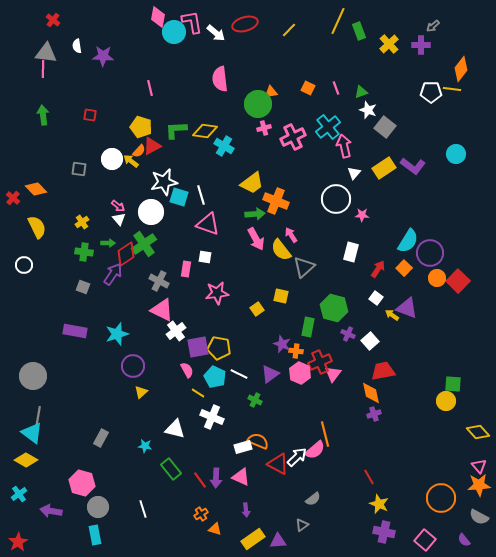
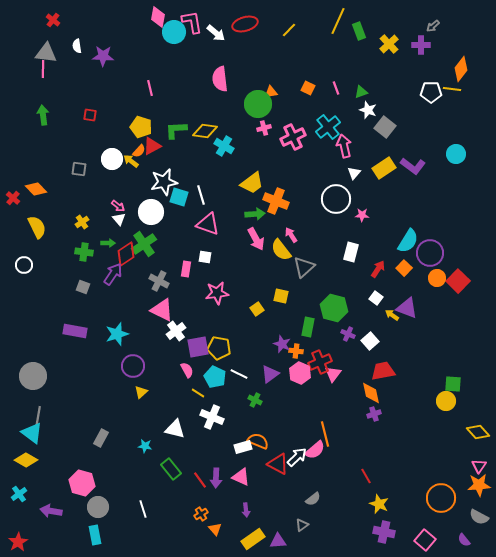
pink triangle at (479, 466): rotated 14 degrees clockwise
red line at (369, 477): moved 3 px left, 1 px up
orange triangle at (215, 529): rotated 32 degrees clockwise
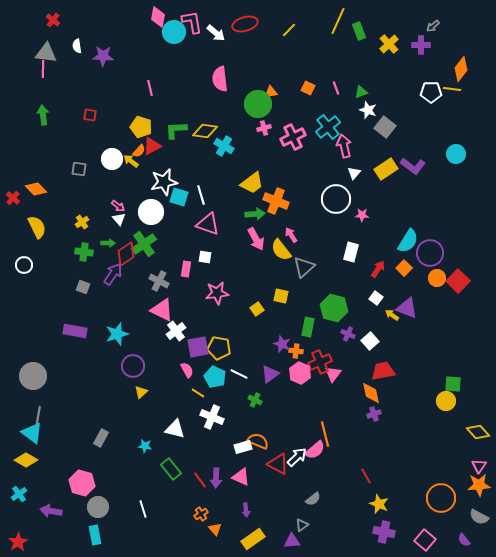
yellow rectangle at (384, 168): moved 2 px right, 1 px down
purple triangle at (278, 541): moved 14 px right
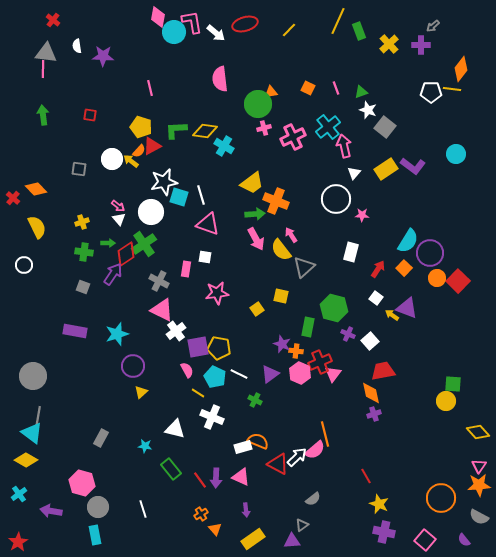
yellow cross at (82, 222): rotated 16 degrees clockwise
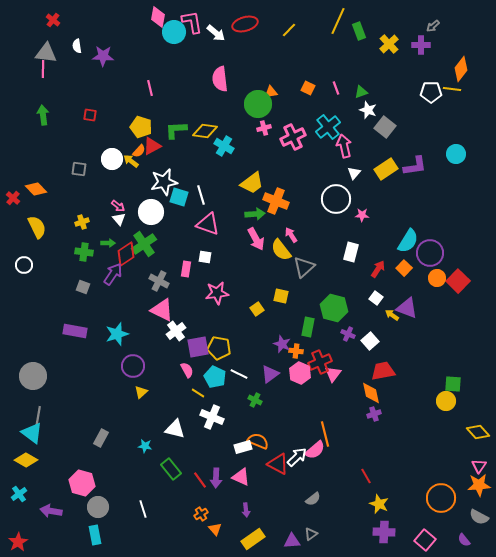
purple L-shape at (413, 166): moved 2 px right; rotated 45 degrees counterclockwise
gray triangle at (302, 525): moved 9 px right, 9 px down
purple cross at (384, 532): rotated 10 degrees counterclockwise
